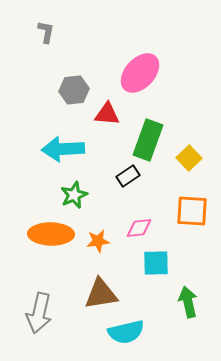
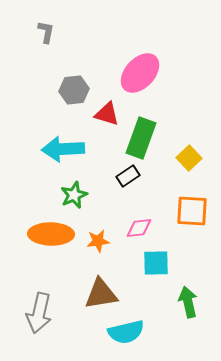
red triangle: rotated 12 degrees clockwise
green rectangle: moved 7 px left, 2 px up
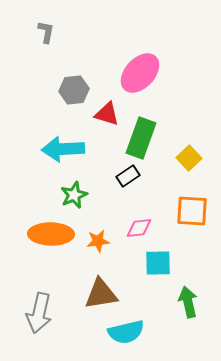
cyan square: moved 2 px right
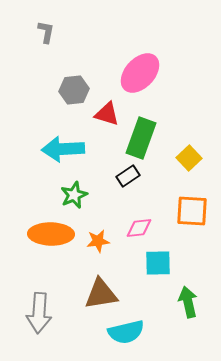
gray arrow: rotated 9 degrees counterclockwise
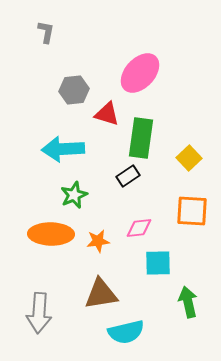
green rectangle: rotated 12 degrees counterclockwise
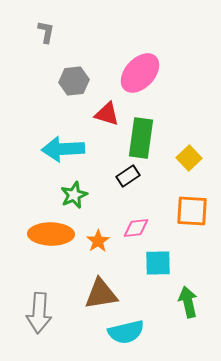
gray hexagon: moved 9 px up
pink diamond: moved 3 px left
orange star: rotated 25 degrees counterclockwise
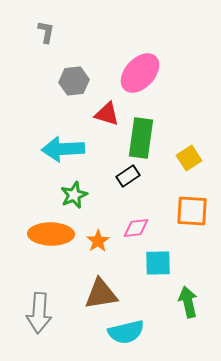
yellow square: rotated 10 degrees clockwise
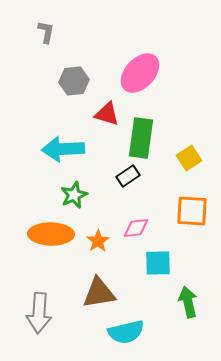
brown triangle: moved 2 px left, 1 px up
